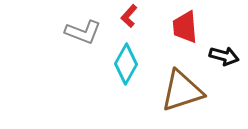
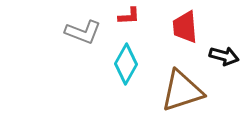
red L-shape: rotated 135 degrees counterclockwise
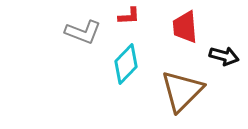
cyan diamond: rotated 15 degrees clockwise
brown triangle: rotated 27 degrees counterclockwise
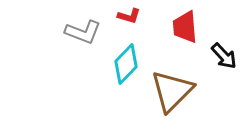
red L-shape: rotated 20 degrees clockwise
black arrow: rotated 32 degrees clockwise
brown triangle: moved 10 px left
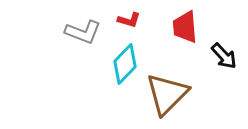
red L-shape: moved 4 px down
cyan diamond: moved 1 px left
brown triangle: moved 5 px left, 3 px down
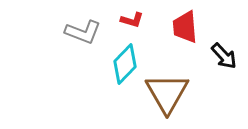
red L-shape: moved 3 px right
brown triangle: moved 1 px up; rotated 15 degrees counterclockwise
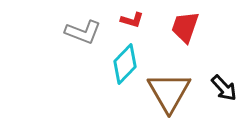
red trapezoid: rotated 24 degrees clockwise
black arrow: moved 32 px down
brown triangle: moved 2 px right, 1 px up
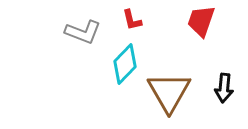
red L-shape: rotated 60 degrees clockwise
red trapezoid: moved 16 px right, 6 px up
black arrow: rotated 48 degrees clockwise
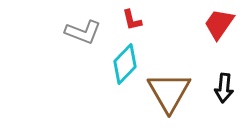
red trapezoid: moved 18 px right, 3 px down; rotated 16 degrees clockwise
